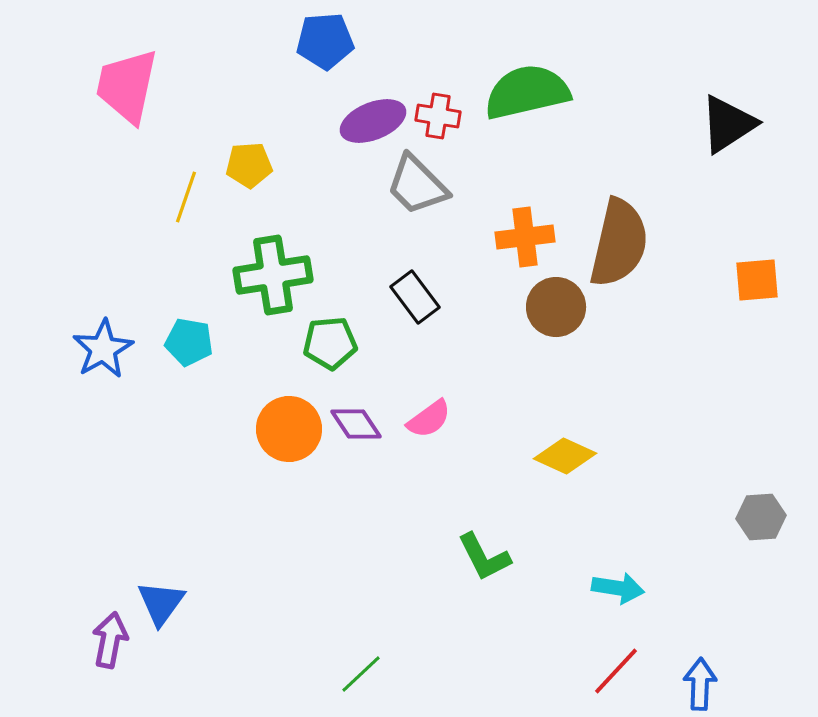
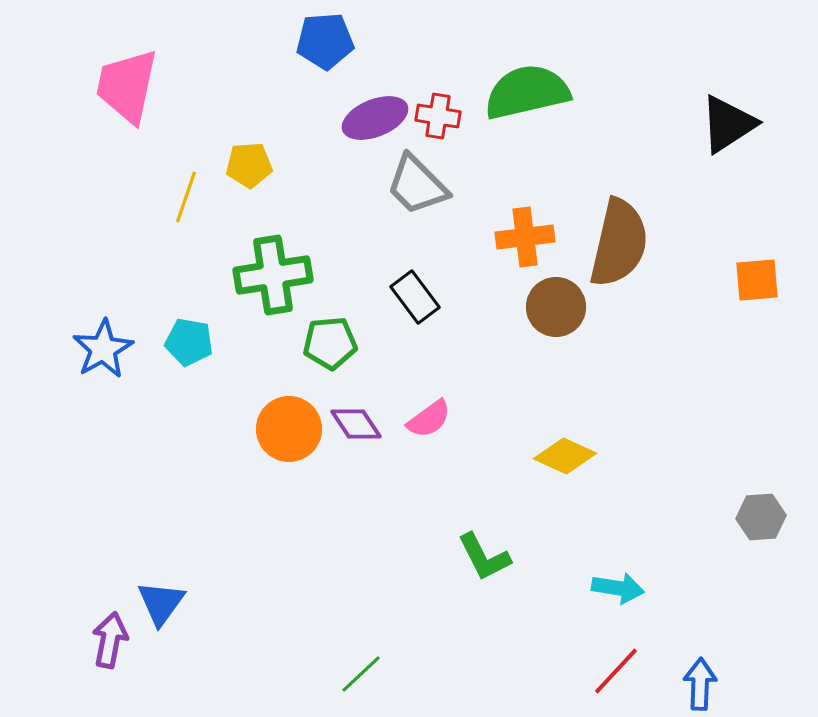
purple ellipse: moved 2 px right, 3 px up
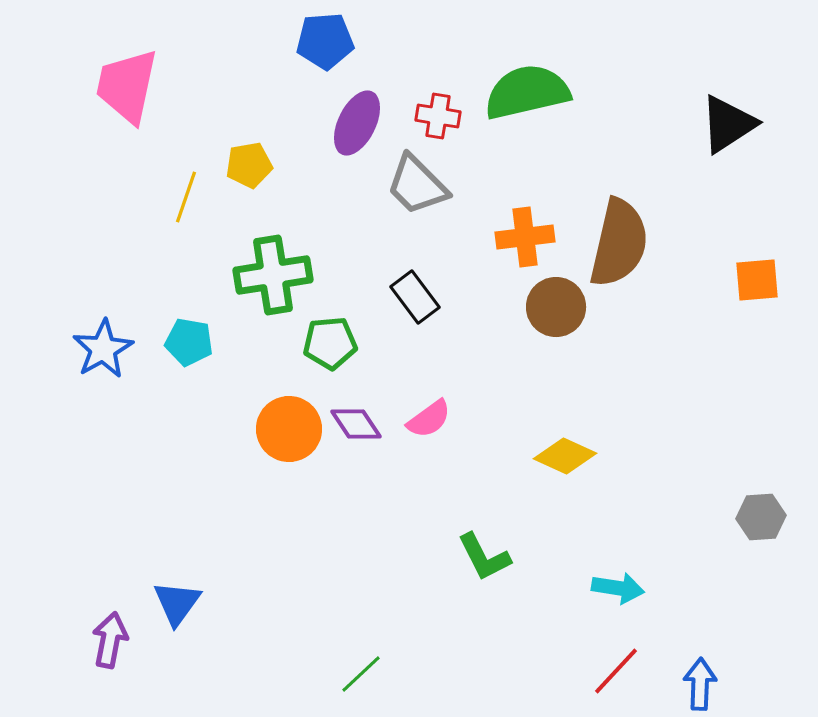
purple ellipse: moved 18 px left, 5 px down; rotated 42 degrees counterclockwise
yellow pentagon: rotated 6 degrees counterclockwise
blue triangle: moved 16 px right
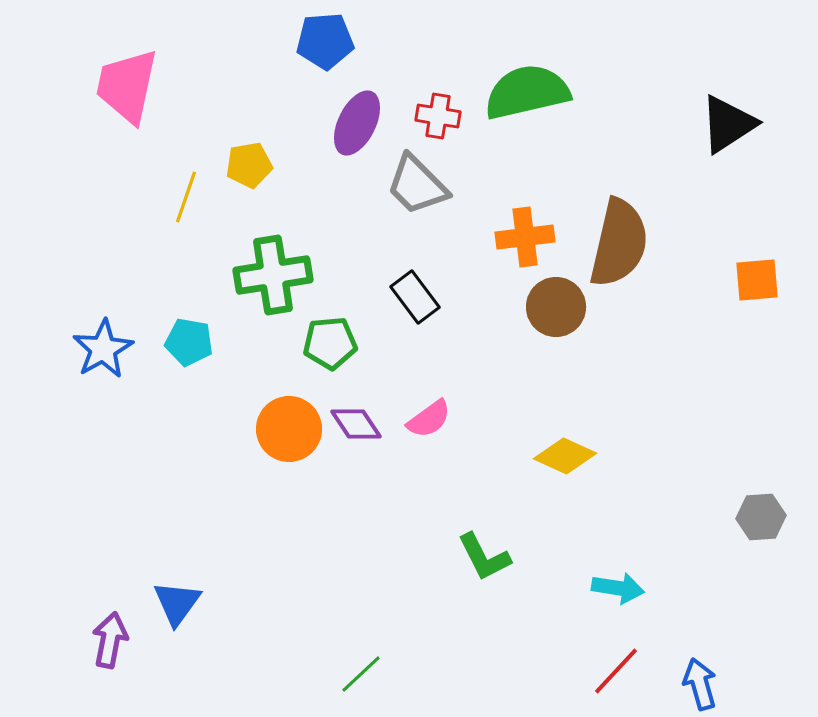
blue arrow: rotated 18 degrees counterclockwise
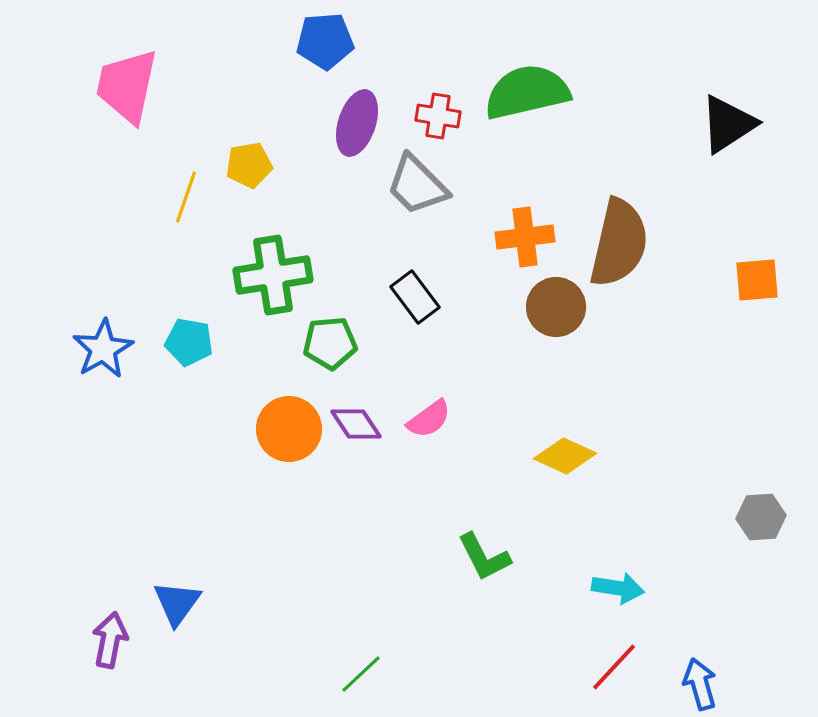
purple ellipse: rotated 8 degrees counterclockwise
red line: moved 2 px left, 4 px up
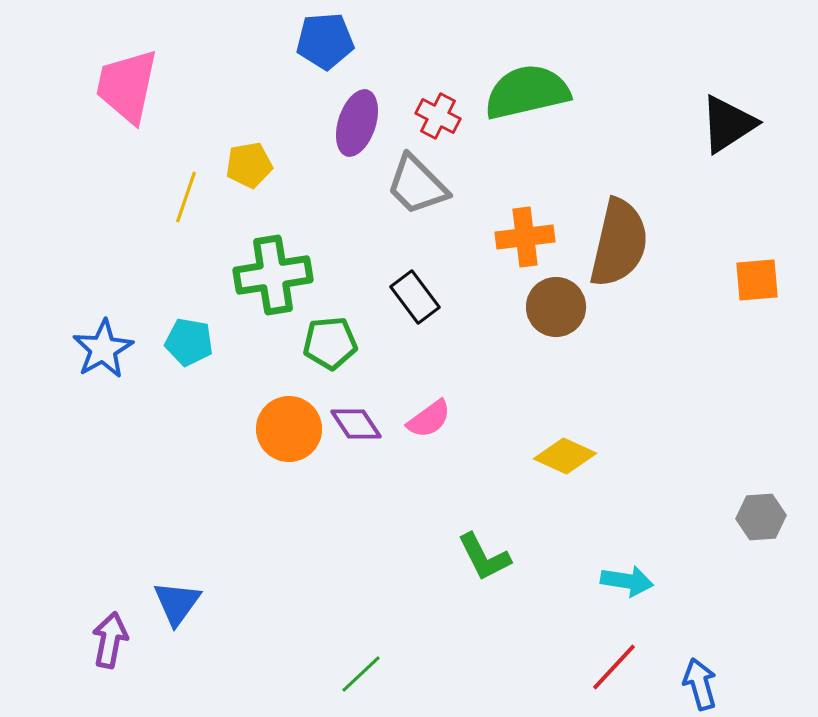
red cross: rotated 18 degrees clockwise
cyan arrow: moved 9 px right, 7 px up
